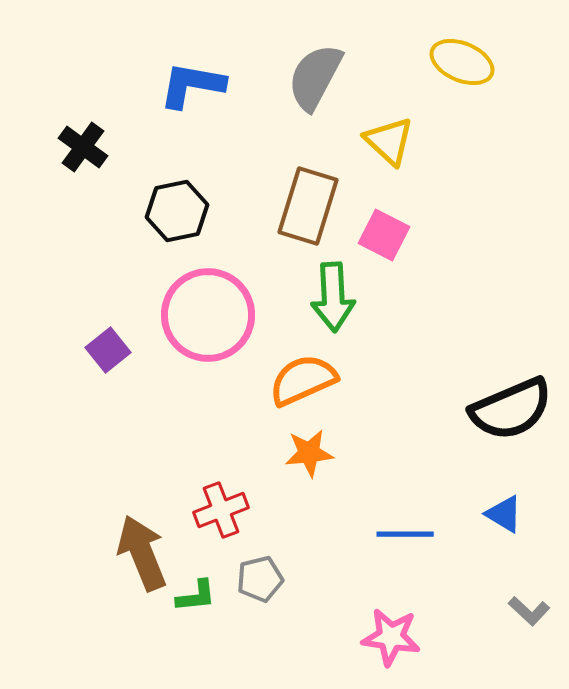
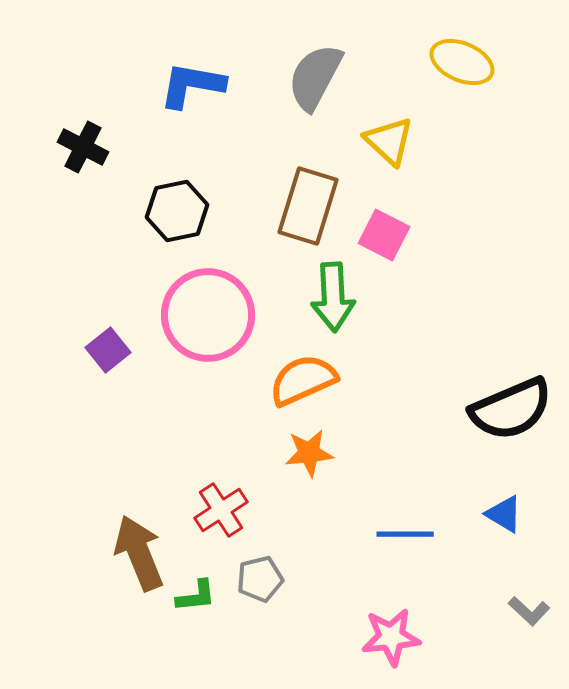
black cross: rotated 9 degrees counterclockwise
red cross: rotated 12 degrees counterclockwise
brown arrow: moved 3 px left
pink star: rotated 14 degrees counterclockwise
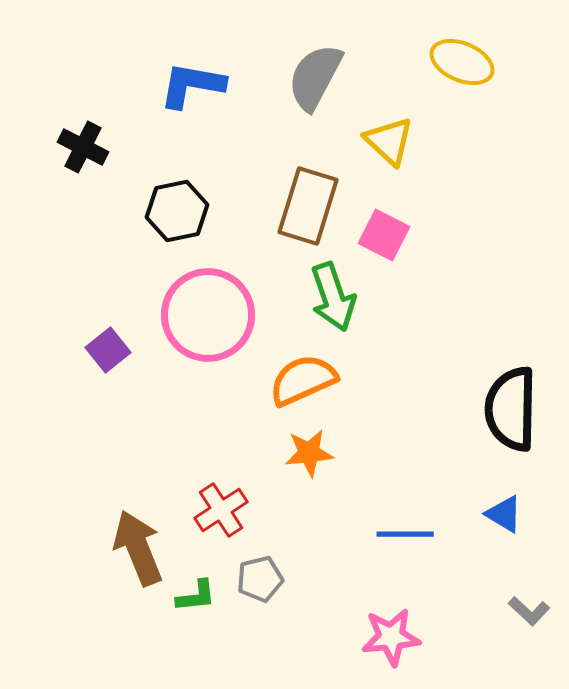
green arrow: rotated 16 degrees counterclockwise
black semicircle: rotated 114 degrees clockwise
brown arrow: moved 1 px left, 5 px up
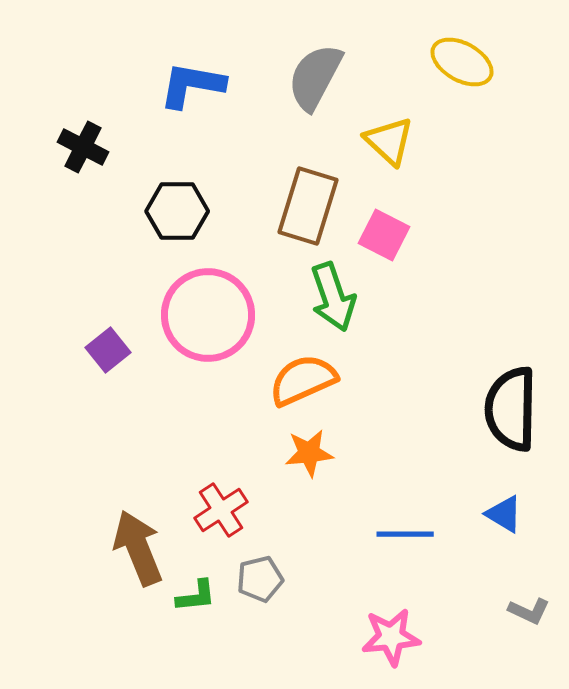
yellow ellipse: rotated 6 degrees clockwise
black hexagon: rotated 12 degrees clockwise
gray L-shape: rotated 18 degrees counterclockwise
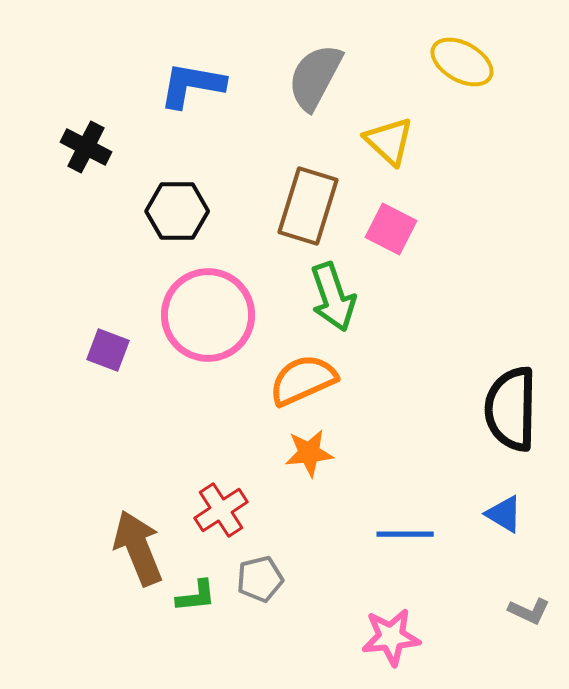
black cross: moved 3 px right
pink square: moved 7 px right, 6 px up
purple square: rotated 30 degrees counterclockwise
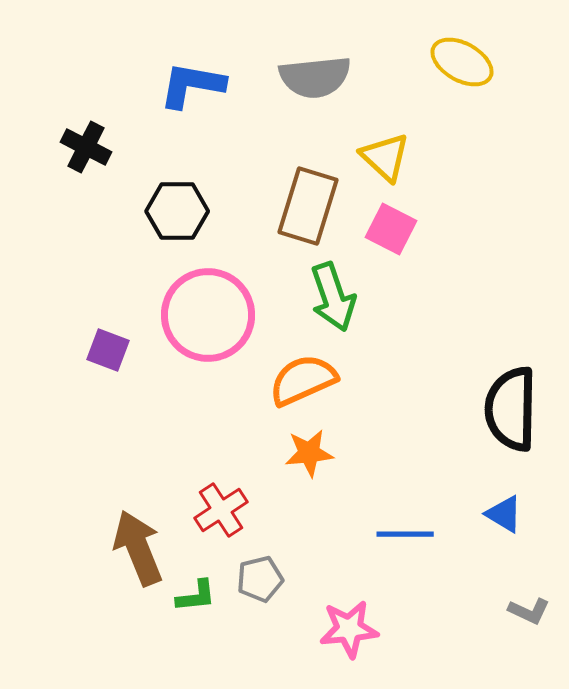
gray semicircle: rotated 124 degrees counterclockwise
yellow triangle: moved 4 px left, 16 px down
pink star: moved 42 px left, 8 px up
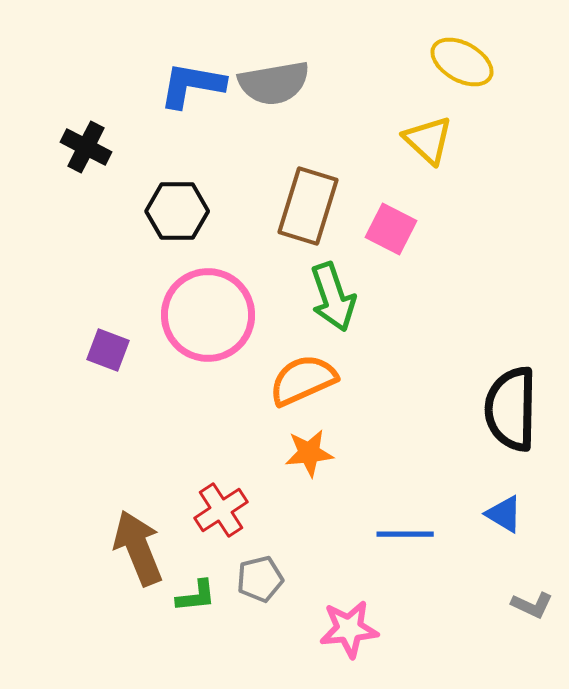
gray semicircle: moved 41 px left, 6 px down; rotated 4 degrees counterclockwise
yellow triangle: moved 43 px right, 17 px up
gray L-shape: moved 3 px right, 6 px up
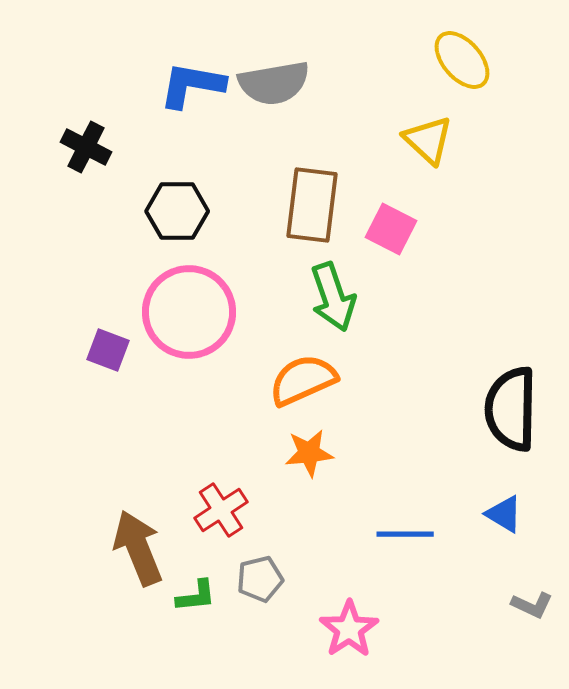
yellow ellipse: moved 2 px up; rotated 20 degrees clockwise
brown rectangle: moved 4 px right, 1 px up; rotated 10 degrees counterclockwise
pink circle: moved 19 px left, 3 px up
pink star: rotated 28 degrees counterclockwise
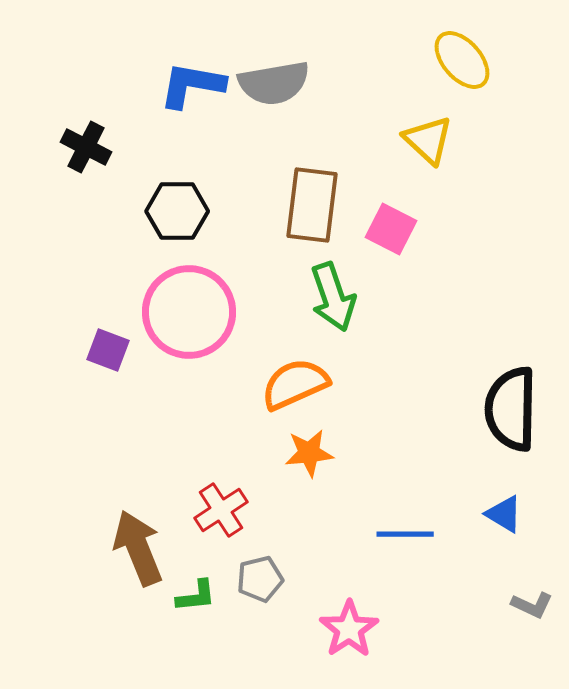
orange semicircle: moved 8 px left, 4 px down
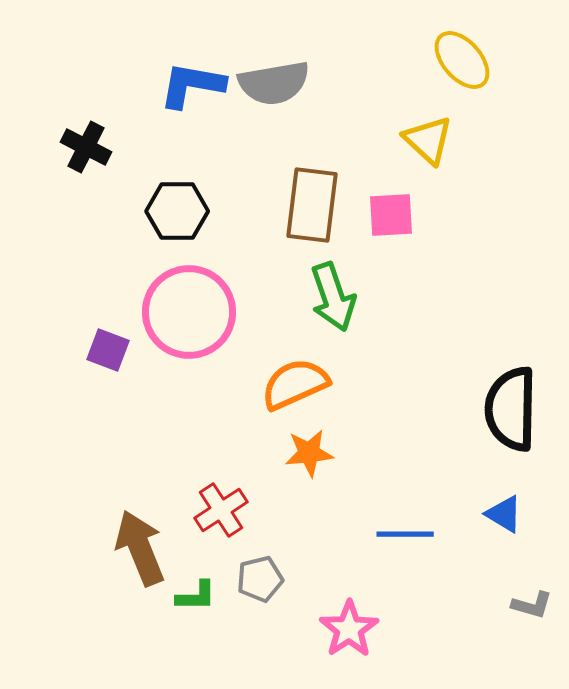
pink square: moved 14 px up; rotated 30 degrees counterclockwise
brown arrow: moved 2 px right
green L-shape: rotated 6 degrees clockwise
gray L-shape: rotated 9 degrees counterclockwise
